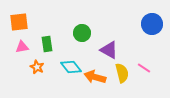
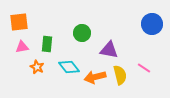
green rectangle: rotated 14 degrees clockwise
purple triangle: rotated 18 degrees counterclockwise
cyan diamond: moved 2 px left
yellow semicircle: moved 2 px left, 2 px down
orange arrow: rotated 30 degrees counterclockwise
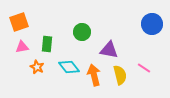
orange square: rotated 12 degrees counterclockwise
green circle: moved 1 px up
orange arrow: moved 1 px left, 2 px up; rotated 90 degrees clockwise
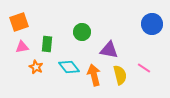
orange star: moved 1 px left
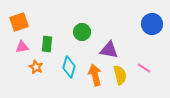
cyan diamond: rotated 55 degrees clockwise
orange arrow: moved 1 px right
